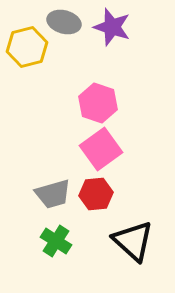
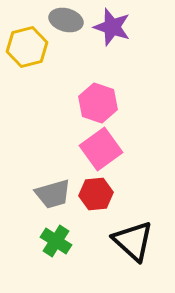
gray ellipse: moved 2 px right, 2 px up
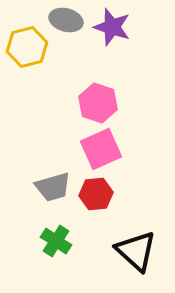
pink square: rotated 12 degrees clockwise
gray trapezoid: moved 7 px up
black triangle: moved 3 px right, 10 px down
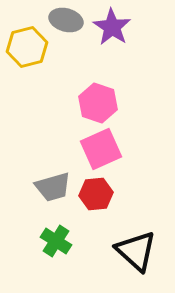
purple star: rotated 15 degrees clockwise
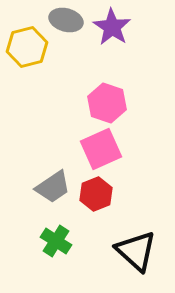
pink hexagon: moved 9 px right
gray trapezoid: rotated 18 degrees counterclockwise
red hexagon: rotated 16 degrees counterclockwise
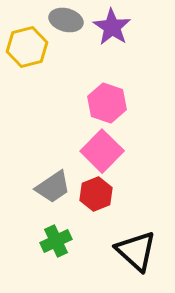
pink square: moved 1 px right, 2 px down; rotated 21 degrees counterclockwise
green cross: rotated 32 degrees clockwise
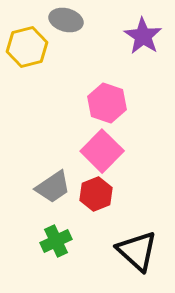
purple star: moved 31 px right, 9 px down
black triangle: moved 1 px right
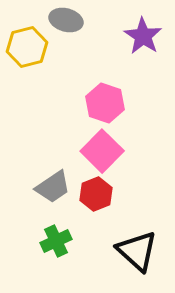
pink hexagon: moved 2 px left
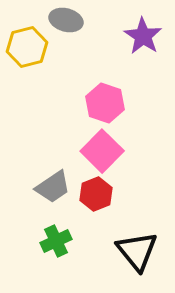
black triangle: rotated 9 degrees clockwise
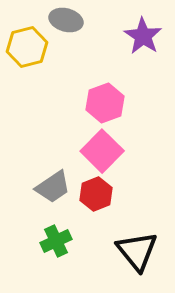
pink hexagon: rotated 21 degrees clockwise
